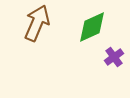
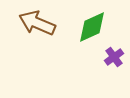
brown arrow: rotated 90 degrees counterclockwise
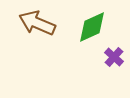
purple cross: rotated 12 degrees counterclockwise
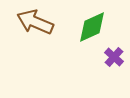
brown arrow: moved 2 px left, 1 px up
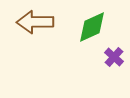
brown arrow: rotated 24 degrees counterclockwise
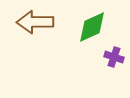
purple cross: rotated 24 degrees counterclockwise
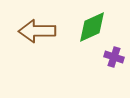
brown arrow: moved 2 px right, 9 px down
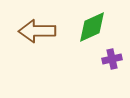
purple cross: moved 2 px left, 2 px down; rotated 30 degrees counterclockwise
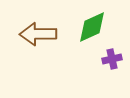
brown arrow: moved 1 px right, 3 px down
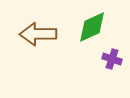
purple cross: rotated 30 degrees clockwise
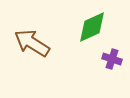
brown arrow: moved 6 px left, 9 px down; rotated 33 degrees clockwise
